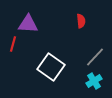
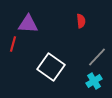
gray line: moved 2 px right
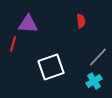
gray line: moved 1 px right
white square: rotated 36 degrees clockwise
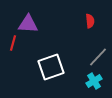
red semicircle: moved 9 px right
red line: moved 1 px up
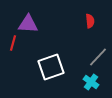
cyan cross: moved 3 px left, 1 px down; rotated 21 degrees counterclockwise
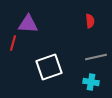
gray line: moved 2 px left; rotated 35 degrees clockwise
white square: moved 2 px left
cyan cross: rotated 28 degrees counterclockwise
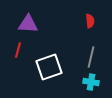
red line: moved 5 px right, 7 px down
gray line: moved 5 px left; rotated 65 degrees counterclockwise
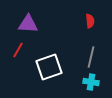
red line: rotated 14 degrees clockwise
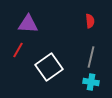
white square: rotated 16 degrees counterclockwise
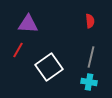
cyan cross: moved 2 px left
